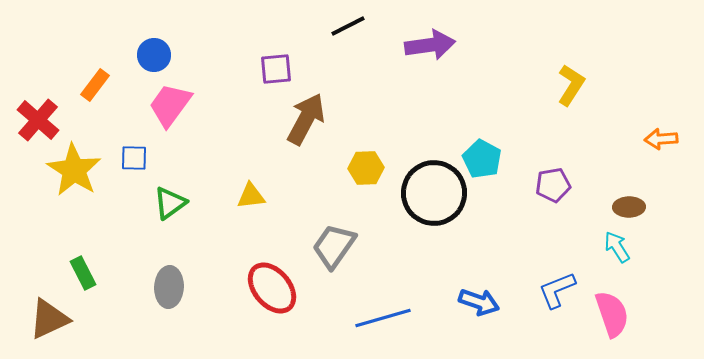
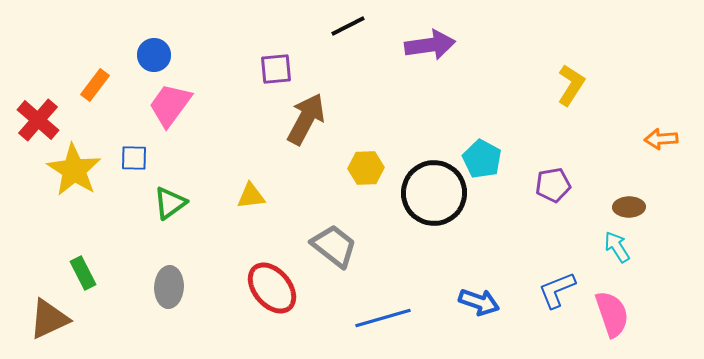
gray trapezoid: rotated 93 degrees clockwise
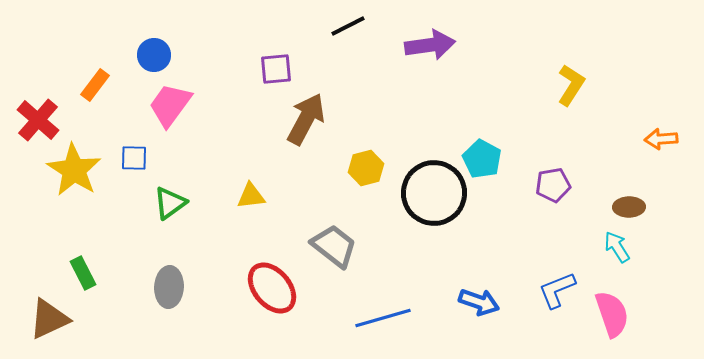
yellow hexagon: rotated 12 degrees counterclockwise
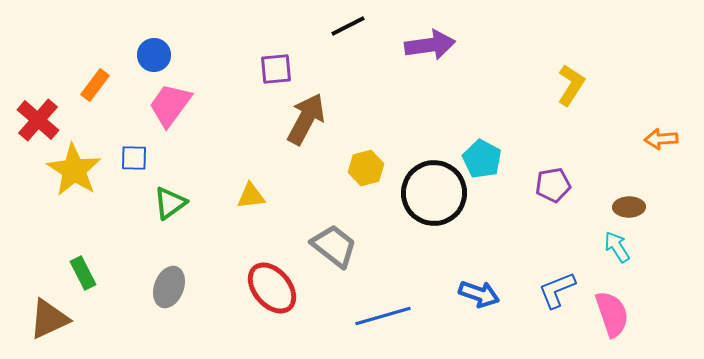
gray ellipse: rotated 18 degrees clockwise
blue arrow: moved 8 px up
blue line: moved 2 px up
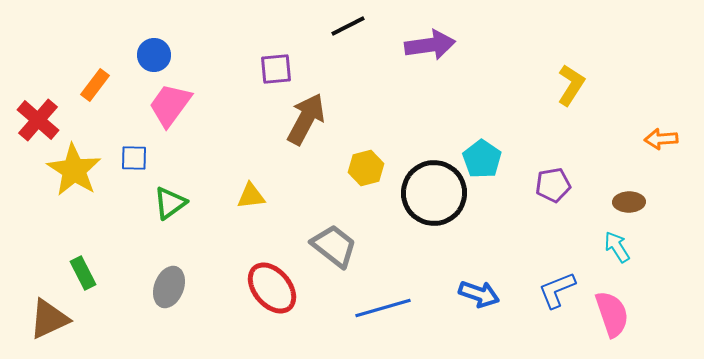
cyan pentagon: rotated 6 degrees clockwise
brown ellipse: moved 5 px up
blue line: moved 8 px up
